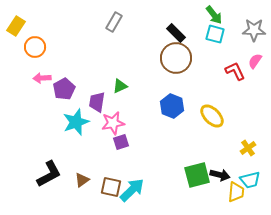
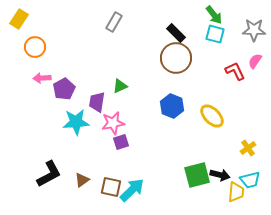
yellow rectangle: moved 3 px right, 7 px up
cyan star: rotated 16 degrees clockwise
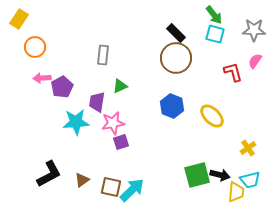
gray rectangle: moved 11 px left, 33 px down; rotated 24 degrees counterclockwise
red L-shape: moved 2 px left, 1 px down; rotated 10 degrees clockwise
purple pentagon: moved 2 px left, 2 px up
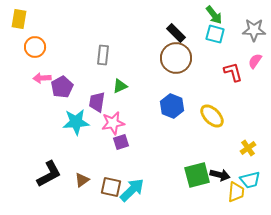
yellow rectangle: rotated 24 degrees counterclockwise
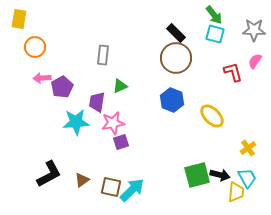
blue hexagon: moved 6 px up
cyan trapezoid: moved 3 px left, 2 px up; rotated 105 degrees counterclockwise
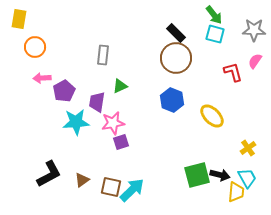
purple pentagon: moved 2 px right, 4 px down
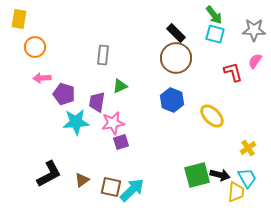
purple pentagon: moved 3 px down; rotated 25 degrees counterclockwise
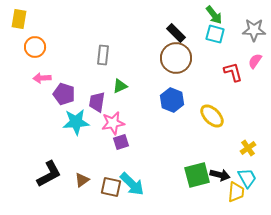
cyan arrow: moved 6 px up; rotated 88 degrees clockwise
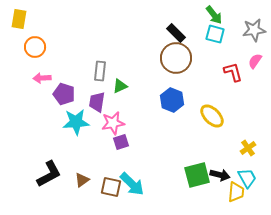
gray star: rotated 10 degrees counterclockwise
gray rectangle: moved 3 px left, 16 px down
